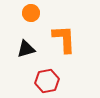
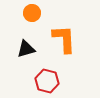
orange circle: moved 1 px right
red hexagon: rotated 25 degrees clockwise
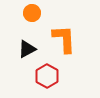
black triangle: moved 1 px right; rotated 12 degrees counterclockwise
red hexagon: moved 5 px up; rotated 15 degrees clockwise
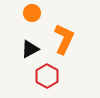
orange L-shape: rotated 28 degrees clockwise
black triangle: moved 3 px right
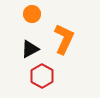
orange circle: moved 1 px down
red hexagon: moved 5 px left
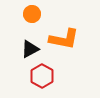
orange L-shape: rotated 76 degrees clockwise
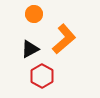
orange circle: moved 2 px right
orange L-shape: rotated 52 degrees counterclockwise
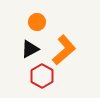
orange circle: moved 3 px right, 8 px down
orange L-shape: moved 11 px down
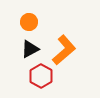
orange circle: moved 8 px left
red hexagon: moved 1 px left
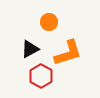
orange circle: moved 20 px right
orange L-shape: moved 4 px right, 3 px down; rotated 24 degrees clockwise
